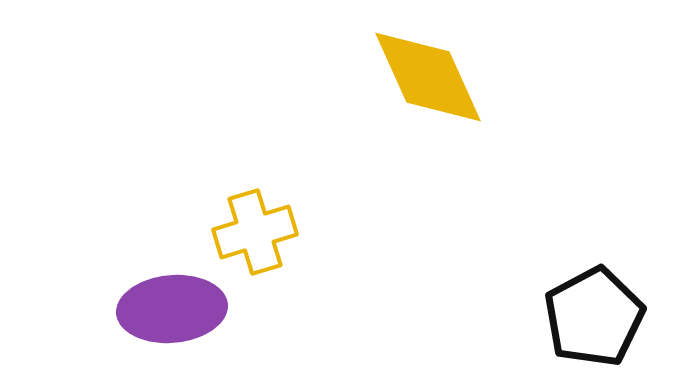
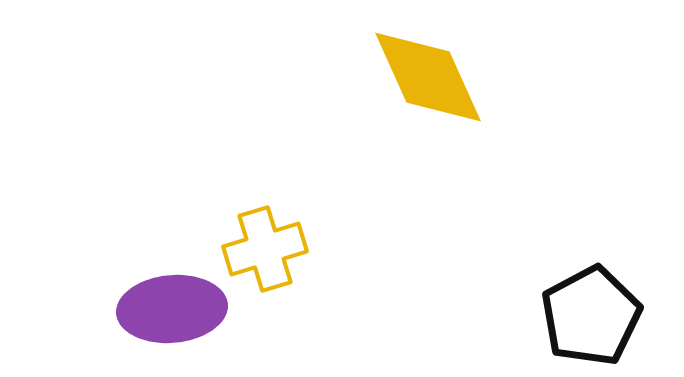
yellow cross: moved 10 px right, 17 px down
black pentagon: moved 3 px left, 1 px up
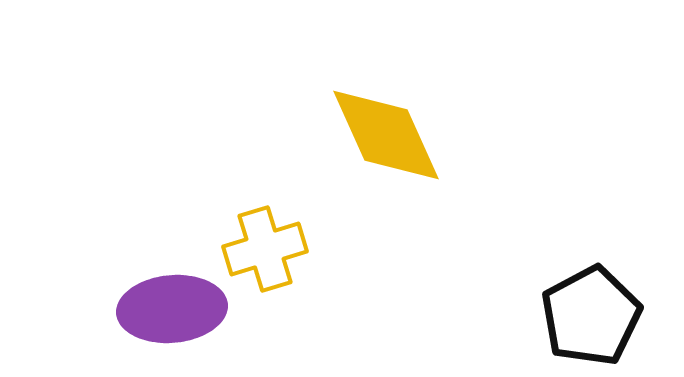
yellow diamond: moved 42 px left, 58 px down
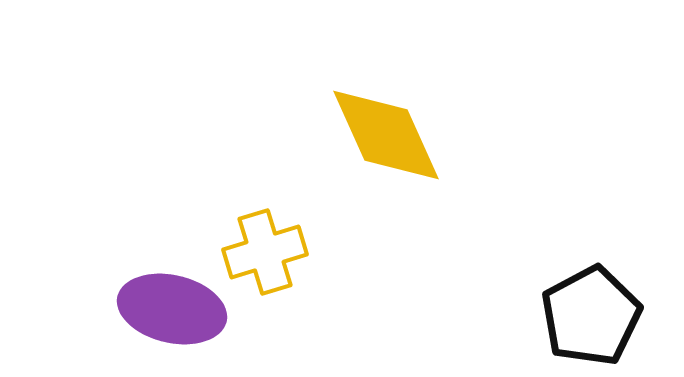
yellow cross: moved 3 px down
purple ellipse: rotated 18 degrees clockwise
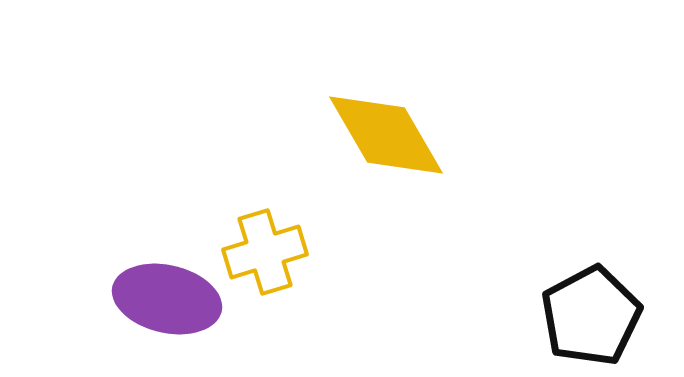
yellow diamond: rotated 6 degrees counterclockwise
purple ellipse: moved 5 px left, 10 px up
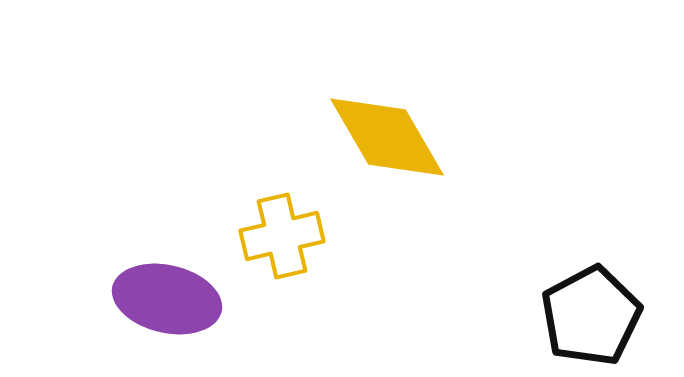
yellow diamond: moved 1 px right, 2 px down
yellow cross: moved 17 px right, 16 px up; rotated 4 degrees clockwise
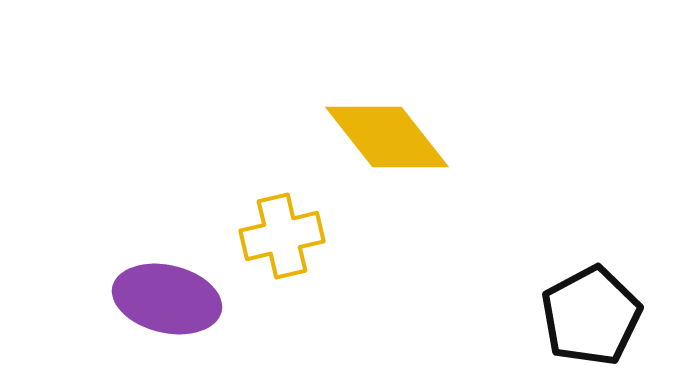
yellow diamond: rotated 8 degrees counterclockwise
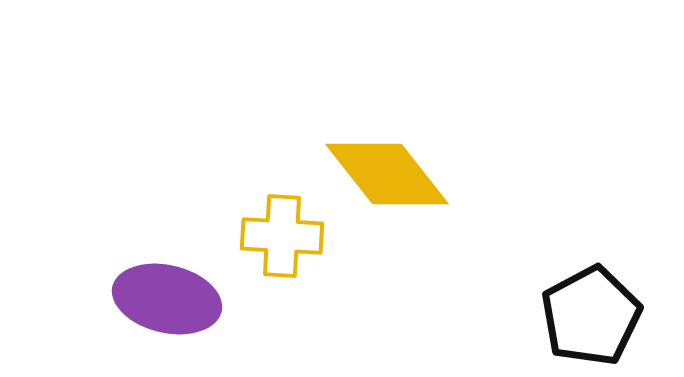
yellow diamond: moved 37 px down
yellow cross: rotated 16 degrees clockwise
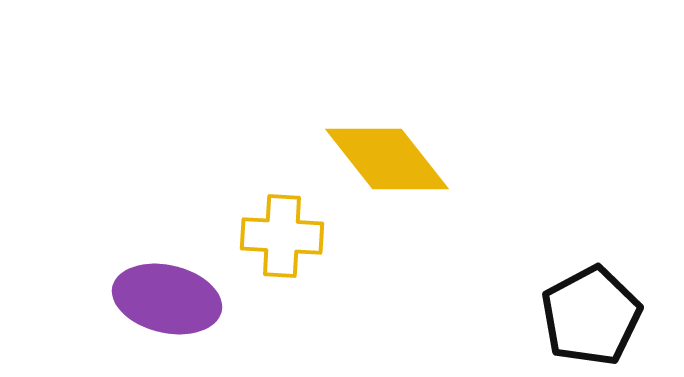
yellow diamond: moved 15 px up
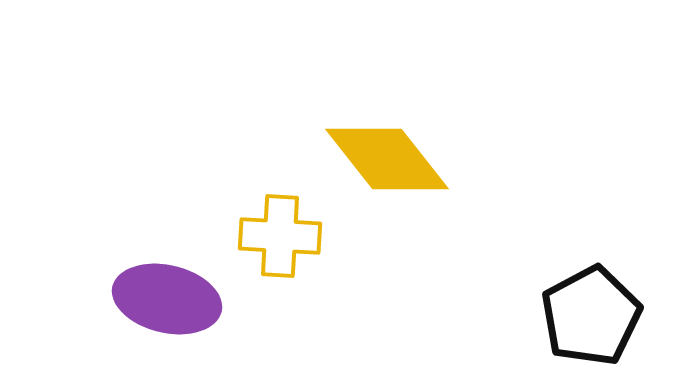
yellow cross: moved 2 px left
